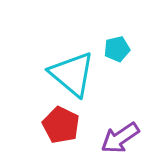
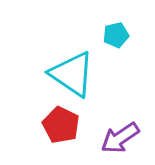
cyan pentagon: moved 1 px left, 14 px up
cyan triangle: rotated 6 degrees counterclockwise
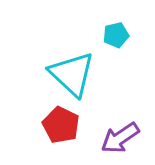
cyan triangle: rotated 9 degrees clockwise
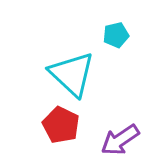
purple arrow: moved 2 px down
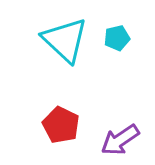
cyan pentagon: moved 1 px right, 3 px down
cyan triangle: moved 7 px left, 34 px up
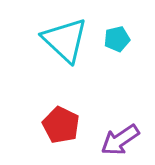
cyan pentagon: moved 1 px down
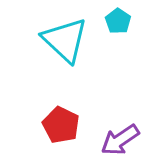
cyan pentagon: moved 1 px right, 18 px up; rotated 25 degrees counterclockwise
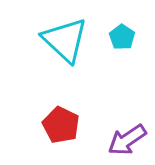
cyan pentagon: moved 4 px right, 16 px down
purple arrow: moved 7 px right
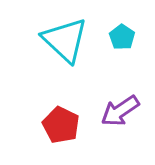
purple arrow: moved 7 px left, 29 px up
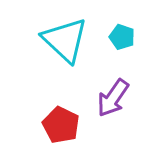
cyan pentagon: rotated 15 degrees counterclockwise
purple arrow: moved 7 px left, 13 px up; rotated 21 degrees counterclockwise
